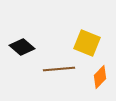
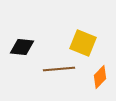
yellow square: moved 4 px left
black diamond: rotated 35 degrees counterclockwise
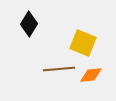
black diamond: moved 7 px right, 23 px up; rotated 65 degrees counterclockwise
orange diamond: moved 9 px left, 2 px up; rotated 40 degrees clockwise
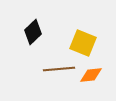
black diamond: moved 4 px right, 8 px down; rotated 15 degrees clockwise
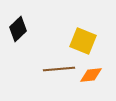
black diamond: moved 15 px left, 3 px up
yellow square: moved 2 px up
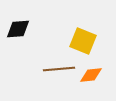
black diamond: rotated 40 degrees clockwise
